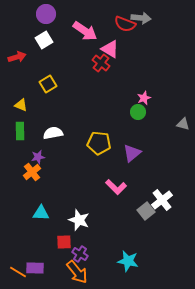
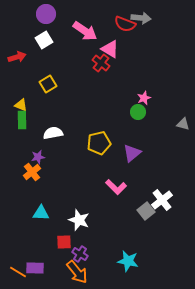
green rectangle: moved 2 px right, 11 px up
yellow pentagon: rotated 20 degrees counterclockwise
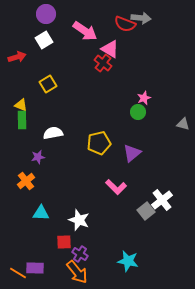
red cross: moved 2 px right
orange cross: moved 6 px left, 9 px down
orange line: moved 1 px down
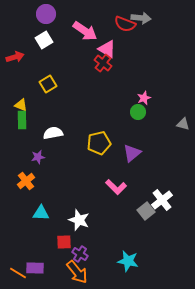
pink triangle: moved 3 px left
red arrow: moved 2 px left
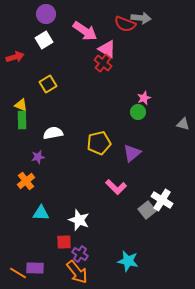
white cross: rotated 20 degrees counterclockwise
gray square: moved 1 px right, 1 px up
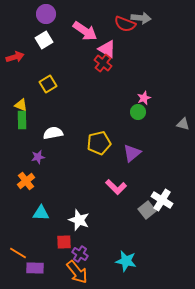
cyan star: moved 2 px left
orange line: moved 20 px up
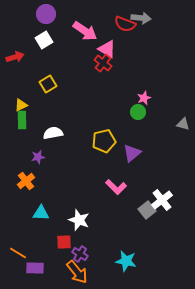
yellow triangle: rotated 48 degrees counterclockwise
yellow pentagon: moved 5 px right, 2 px up
white cross: rotated 20 degrees clockwise
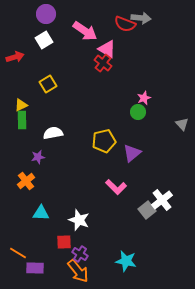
gray triangle: moved 1 px left; rotated 32 degrees clockwise
orange arrow: moved 1 px right, 1 px up
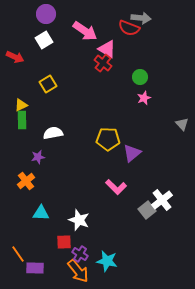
red semicircle: moved 4 px right, 4 px down
red arrow: rotated 42 degrees clockwise
green circle: moved 2 px right, 35 px up
yellow pentagon: moved 4 px right, 2 px up; rotated 15 degrees clockwise
orange line: moved 1 px down; rotated 24 degrees clockwise
cyan star: moved 19 px left
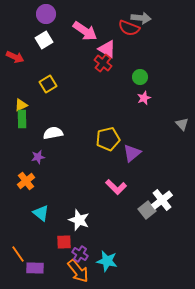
green rectangle: moved 1 px up
yellow pentagon: rotated 15 degrees counterclockwise
cyan triangle: rotated 36 degrees clockwise
